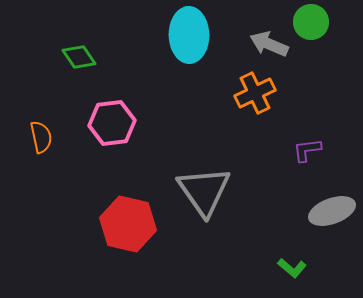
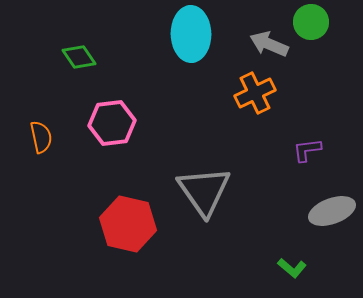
cyan ellipse: moved 2 px right, 1 px up
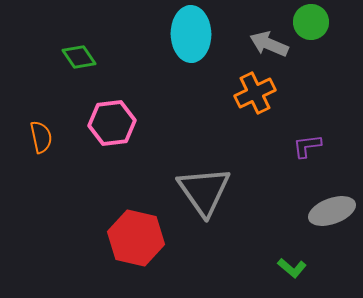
purple L-shape: moved 4 px up
red hexagon: moved 8 px right, 14 px down
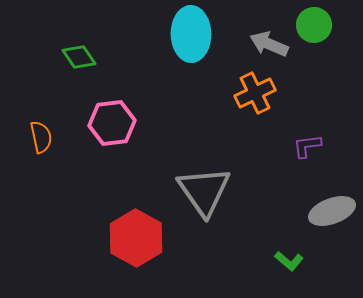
green circle: moved 3 px right, 3 px down
red hexagon: rotated 16 degrees clockwise
green L-shape: moved 3 px left, 7 px up
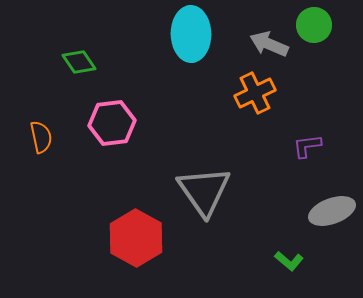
green diamond: moved 5 px down
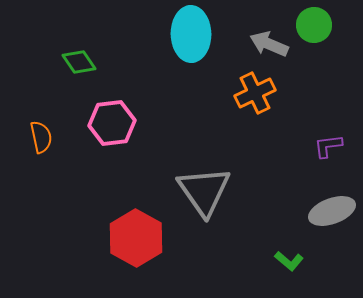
purple L-shape: moved 21 px right
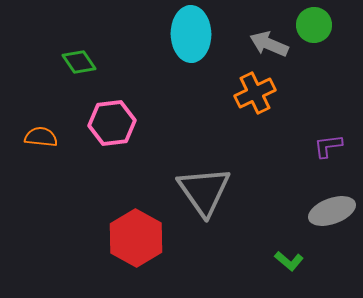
orange semicircle: rotated 72 degrees counterclockwise
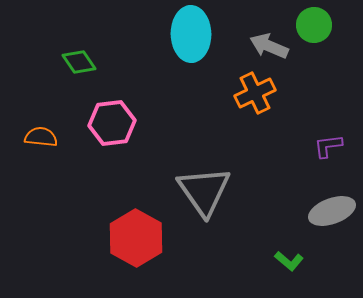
gray arrow: moved 2 px down
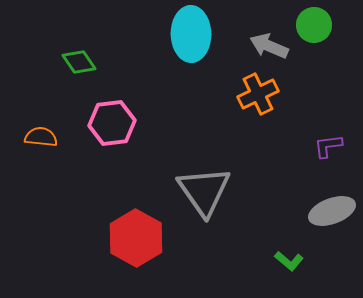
orange cross: moved 3 px right, 1 px down
